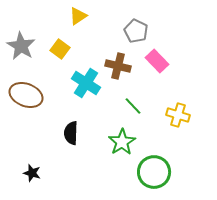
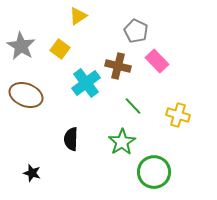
cyan cross: rotated 20 degrees clockwise
black semicircle: moved 6 px down
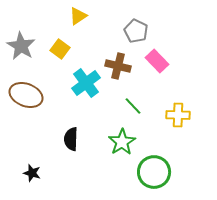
yellow cross: rotated 15 degrees counterclockwise
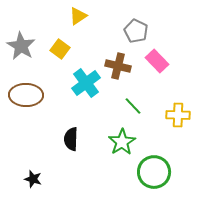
brown ellipse: rotated 20 degrees counterclockwise
black star: moved 1 px right, 6 px down
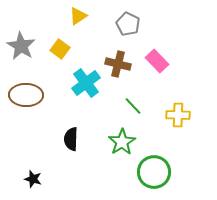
gray pentagon: moved 8 px left, 7 px up
brown cross: moved 2 px up
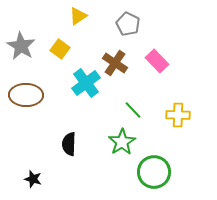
brown cross: moved 3 px left, 1 px up; rotated 20 degrees clockwise
green line: moved 4 px down
black semicircle: moved 2 px left, 5 px down
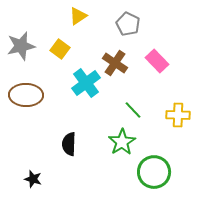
gray star: rotated 28 degrees clockwise
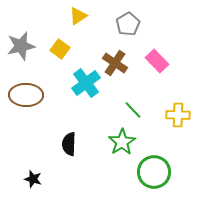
gray pentagon: rotated 15 degrees clockwise
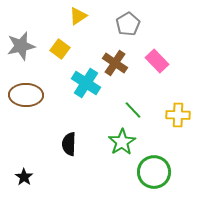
cyan cross: rotated 20 degrees counterclockwise
black star: moved 9 px left, 2 px up; rotated 18 degrees clockwise
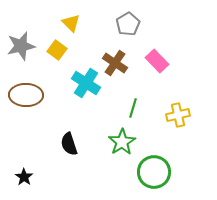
yellow triangle: moved 7 px left, 7 px down; rotated 42 degrees counterclockwise
yellow square: moved 3 px left, 1 px down
green line: moved 2 px up; rotated 60 degrees clockwise
yellow cross: rotated 15 degrees counterclockwise
black semicircle: rotated 20 degrees counterclockwise
